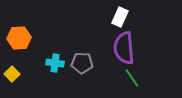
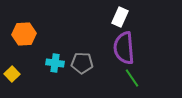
orange hexagon: moved 5 px right, 4 px up
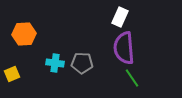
yellow square: rotated 21 degrees clockwise
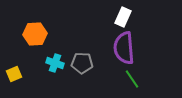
white rectangle: moved 3 px right
orange hexagon: moved 11 px right
cyan cross: rotated 12 degrees clockwise
yellow square: moved 2 px right
green line: moved 1 px down
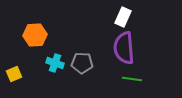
orange hexagon: moved 1 px down
green line: rotated 48 degrees counterclockwise
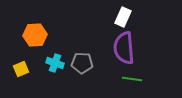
yellow square: moved 7 px right, 5 px up
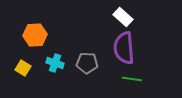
white rectangle: rotated 72 degrees counterclockwise
gray pentagon: moved 5 px right
yellow square: moved 2 px right, 1 px up; rotated 35 degrees counterclockwise
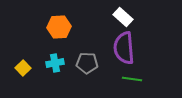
orange hexagon: moved 24 px right, 8 px up
cyan cross: rotated 30 degrees counterclockwise
yellow square: rotated 14 degrees clockwise
